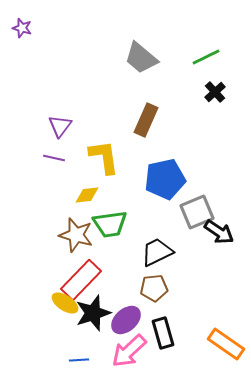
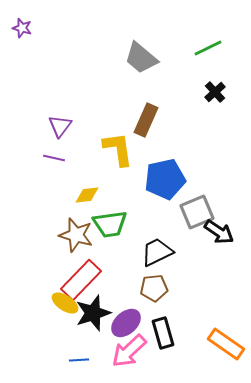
green line: moved 2 px right, 9 px up
yellow L-shape: moved 14 px right, 8 px up
purple ellipse: moved 3 px down
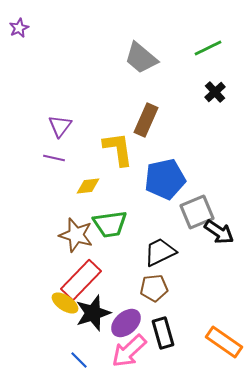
purple star: moved 3 px left; rotated 30 degrees clockwise
yellow diamond: moved 1 px right, 9 px up
black trapezoid: moved 3 px right
orange rectangle: moved 2 px left, 2 px up
blue line: rotated 48 degrees clockwise
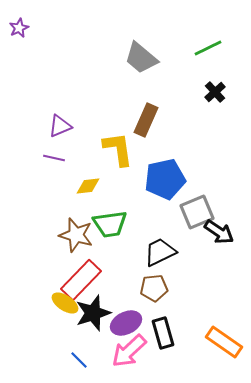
purple triangle: rotated 30 degrees clockwise
purple ellipse: rotated 16 degrees clockwise
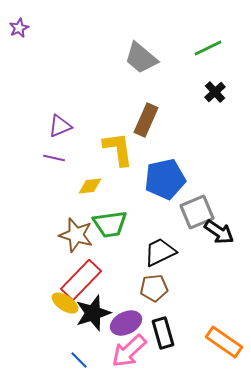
yellow diamond: moved 2 px right
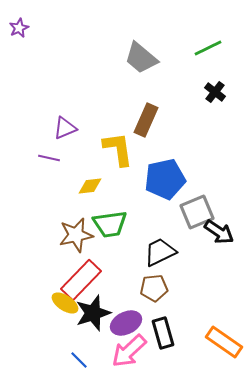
black cross: rotated 10 degrees counterclockwise
purple triangle: moved 5 px right, 2 px down
purple line: moved 5 px left
brown star: rotated 28 degrees counterclockwise
